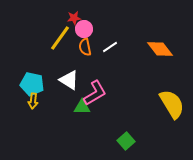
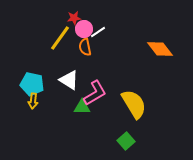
white line: moved 12 px left, 15 px up
yellow semicircle: moved 38 px left
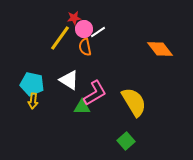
yellow semicircle: moved 2 px up
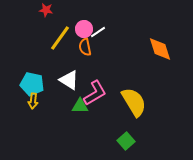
red star: moved 28 px left, 8 px up; rotated 16 degrees clockwise
orange diamond: rotated 20 degrees clockwise
green triangle: moved 2 px left, 1 px up
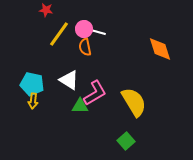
white line: rotated 49 degrees clockwise
yellow line: moved 1 px left, 4 px up
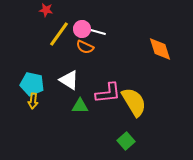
pink circle: moved 2 px left
orange semicircle: rotated 54 degrees counterclockwise
pink L-shape: moved 13 px right; rotated 24 degrees clockwise
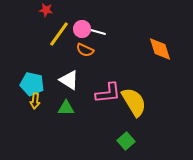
orange semicircle: moved 3 px down
yellow arrow: moved 2 px right
green triangle: moved 14 px left, 2 px down
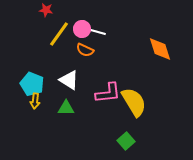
cyan pentagon: rotated 10 degrees clockwise
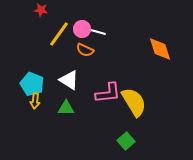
red star: moved 5 px left
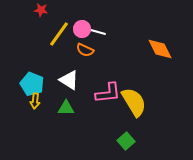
orange diamond: rotated 8 degrees counterclockwise
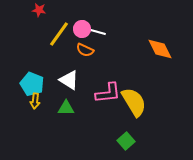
red star: moved 2 px left
